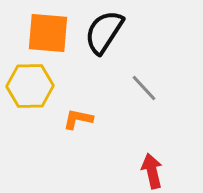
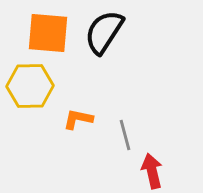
gray line: moved 19 px left, 47 px down; rotated 28 degrees clockwise
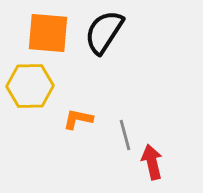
red arrow: moved 9 px up
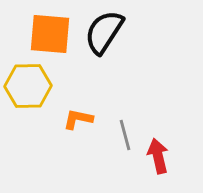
orange square: moved 2 px right, 1 px down
yellow hexagon: moved 2 px left
red arrow: moved 6 px right, 6 px up
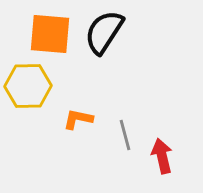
red arrow: moved 4 px right
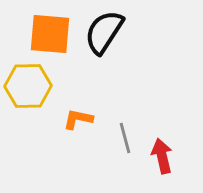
gray line: moved 3 px down
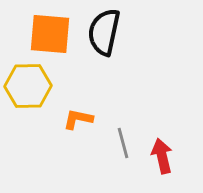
black semicircle: rotated 21 degrees counterclockwise
gray line: moved 2 px left, 5 px down
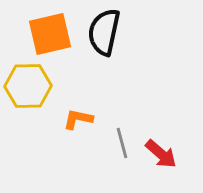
orange square: rotated 18 degrees counterclockwise
gray line: moved 1 px left
red arrow: moved 1 px left, 2 px up; rotated 144 degrees clockwise
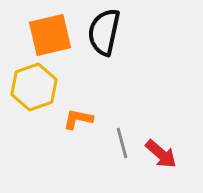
orange square: moved 1 px down
yellow hexagon: moved 6 px right, 1 px down; rotated 18 degrees counterclockwise
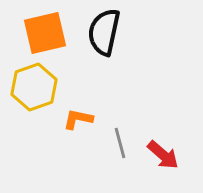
orange square: moved 5 px left, 2 px up
gray line: moved 2 px left
red arrow: moved 2 px right, 1 px down
